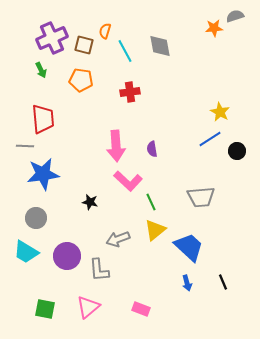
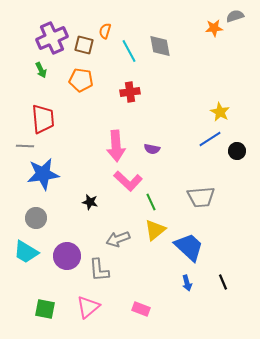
cyan line: moved 4 px right
purple semicircle: rotated 70 degrees counterclockwise
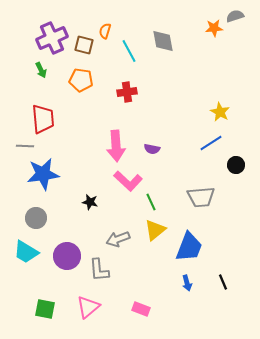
gray diamond: moved 3 px right, 5 px up
red cross: moved 3 px left
blue line: moved 1 px right, 4 px down
black circle: moved 1 px left, 14 px down
blue trapezoid: rotated 68 degrees clockwise
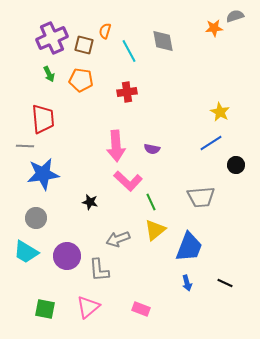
green arrow: moved 8 px right, 4 px down
black line: moved 2 px right, 1 px down; rotated 42 degrees counterclockwise
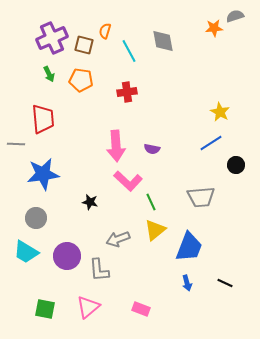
gray line: moved 9 px left, 2 px up
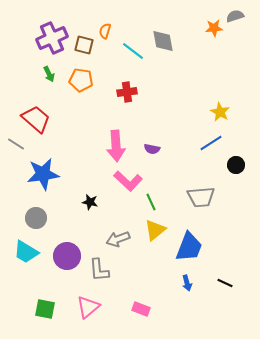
cyan line: moved 4 px right; rotated 25 degrees counterclockwise
red trapezoid: moved 7 px left; rotated 44 degrees counterclockwise
gray line: rotated 30 degrees clockwise
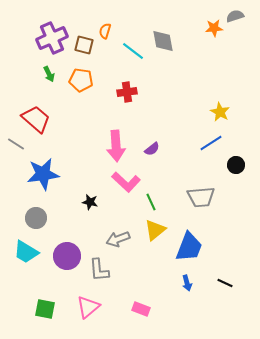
purple semicircle: rotated 49 degrees counterclockwise
pink L-shape: moved 2 px left, 1 px down
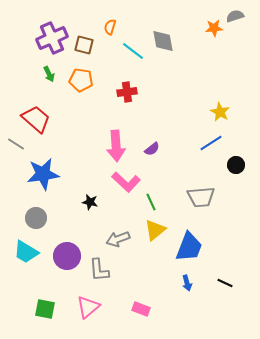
orange semicircle: moved 5 px right, 4 px up
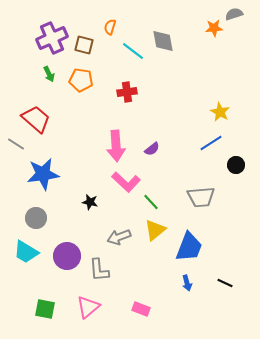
gray semicircle: moved 1 px left, 2 px up
green line: rotated 18 degrees counterclockwise
gray arrow: moved 1 px right, 2 px up
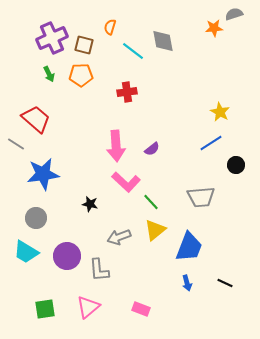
orange pentagon: moved 5 px up; rotated 10 degrees counterclockwise
black star: moved 2 px down
green square: rotated 20 degrees counterclockwise
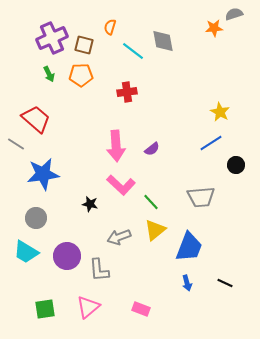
pink L-shape: moved 5 px left, 3 px down
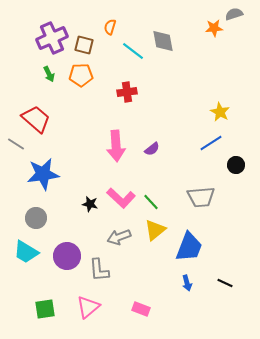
pink L-shape: moved 13 px down
